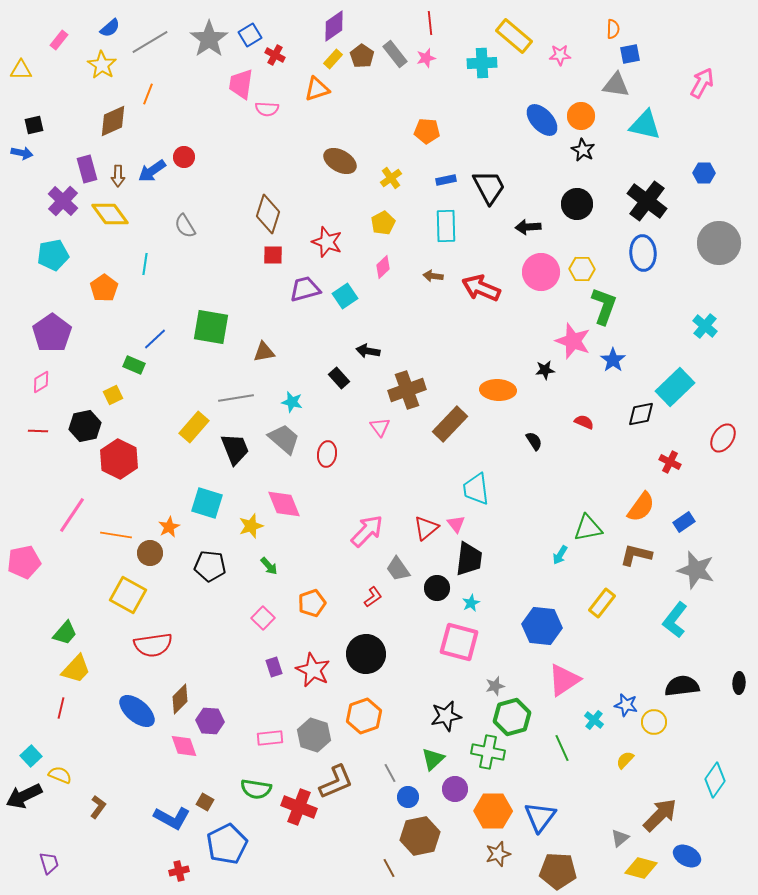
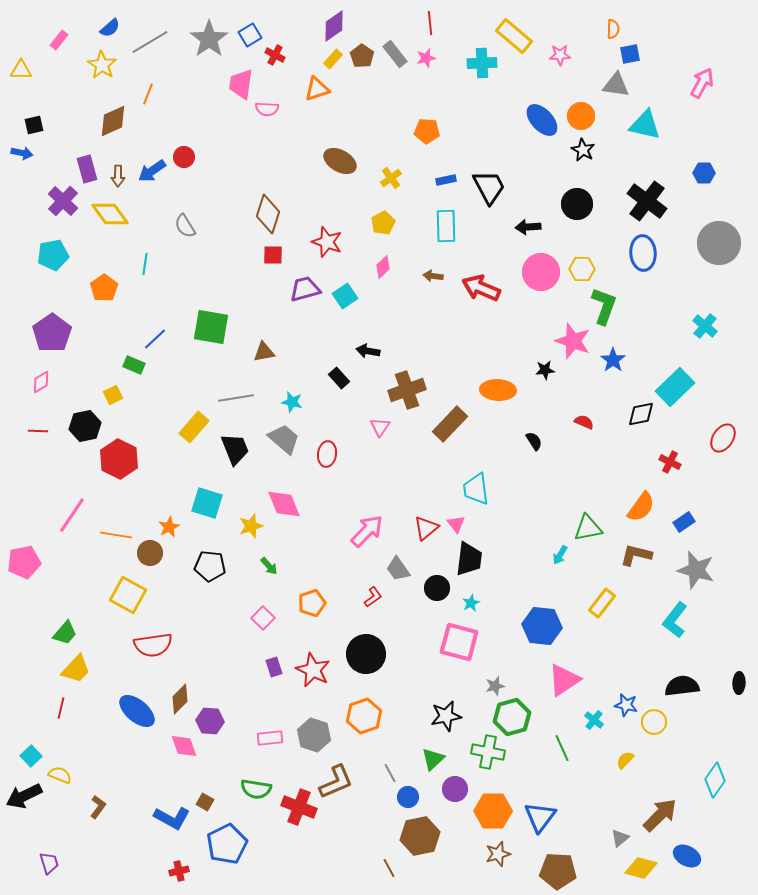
pink triangle at (380, 427): rotated 10 degrees clockwise
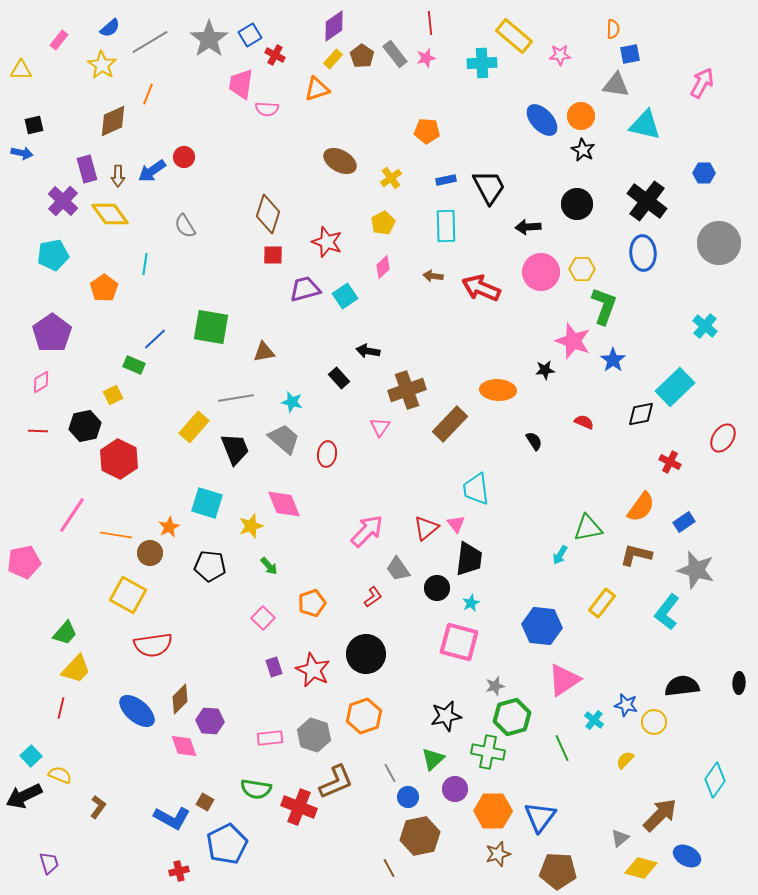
cyan L-shape at (675, 620): moved 8 px left, 8 px up
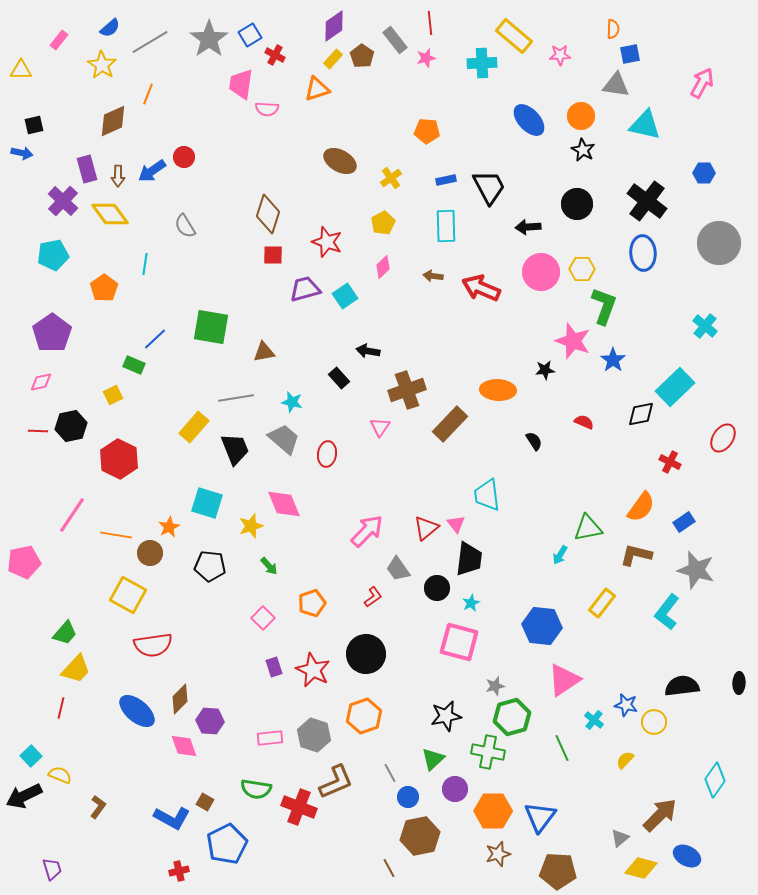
gray rectangle at (395, 54): moved 14 px up
blue ellipse at (542, 120): moved 13 px left
pink diamond at (41, 382): rotated 20 degrees clockwise
black hexagon at (85, 426): moved 14 px left
cyan trapezoid at (476, 489): moved 11 px right, 6 px down
purple trapezoid at (49, 863): moved 3 px right, 6 px down
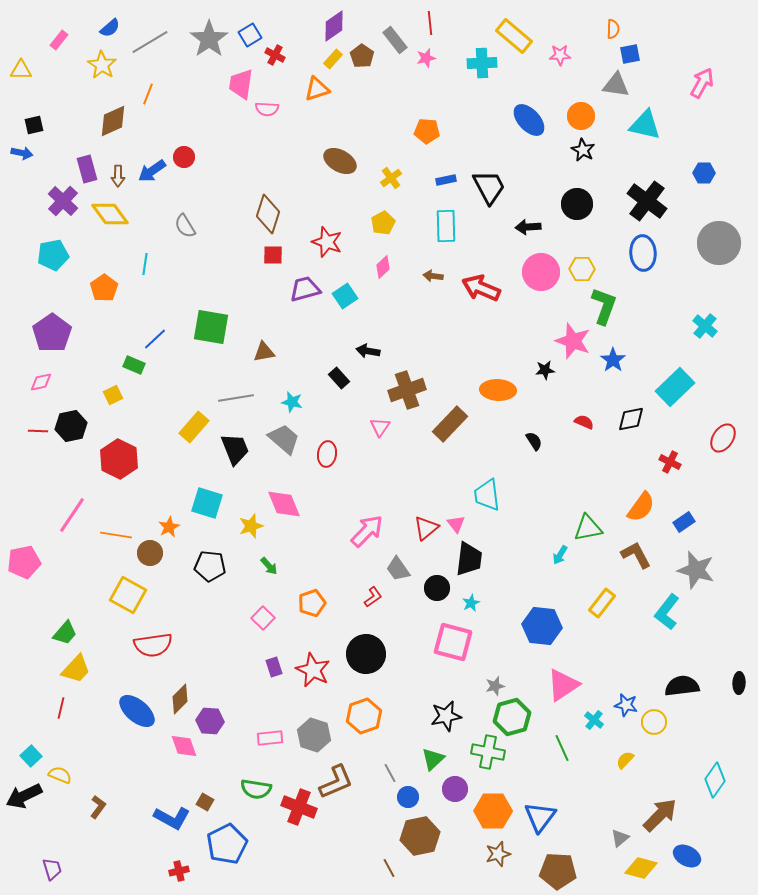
black diamond at (641, 414): moved 10 px left, 5 px down
brown L-shape at (636, 555): rotated 48 degrees clockwise
pink square at (459, 642): moved 6 px left
pink triangle at (564, 680): moved 1 px left, 5 px down
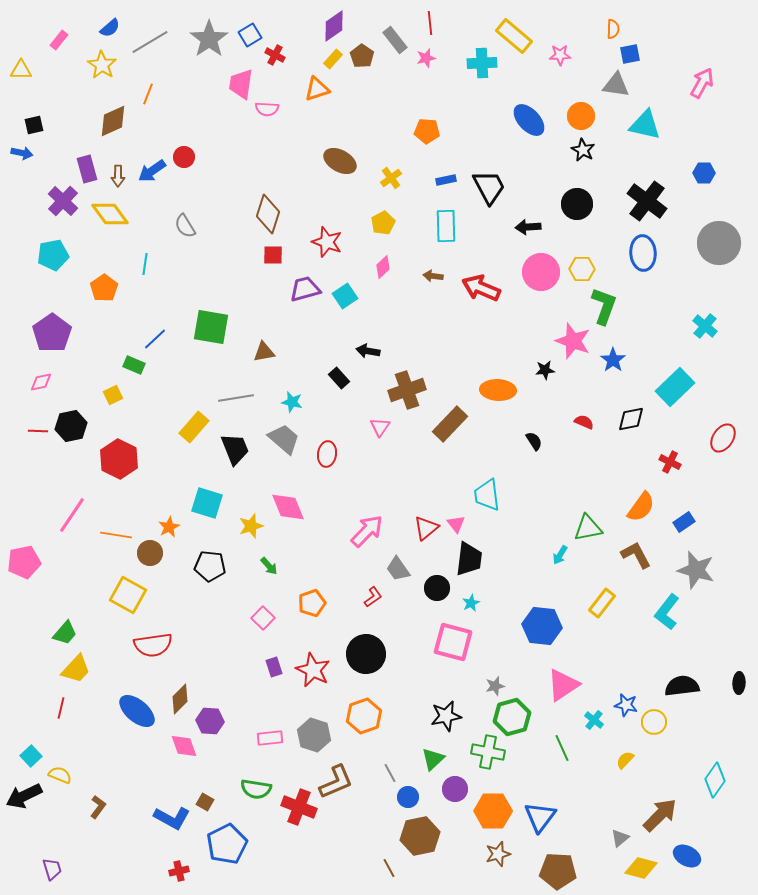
pink diamond at (284, 504): moved 4 px right, 3 px down
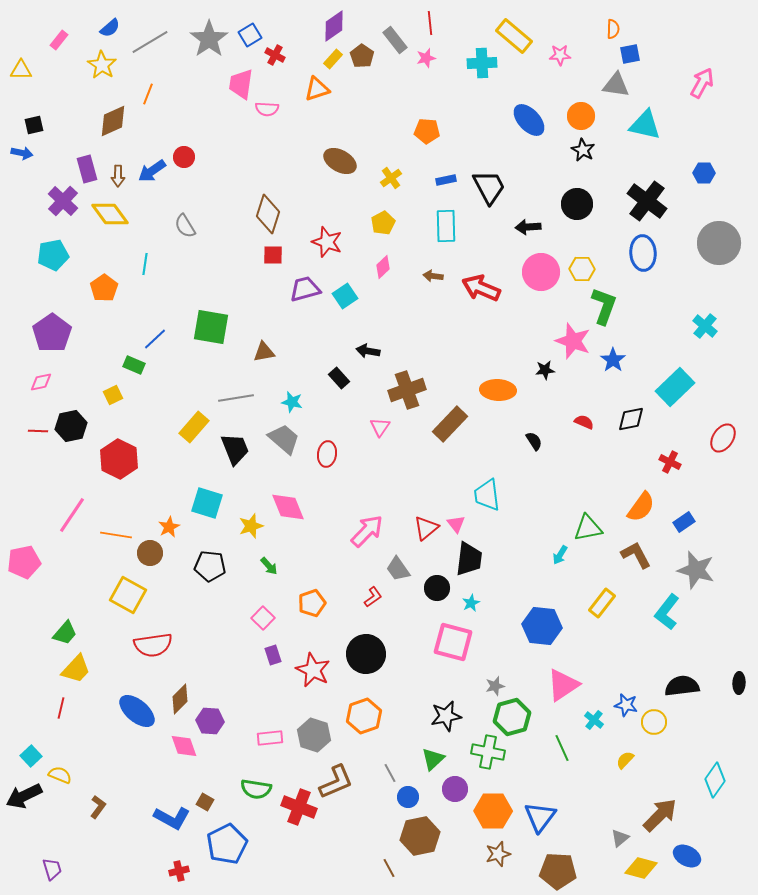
purple rectangle at (274, 667): moved 1 px left, 12 px up
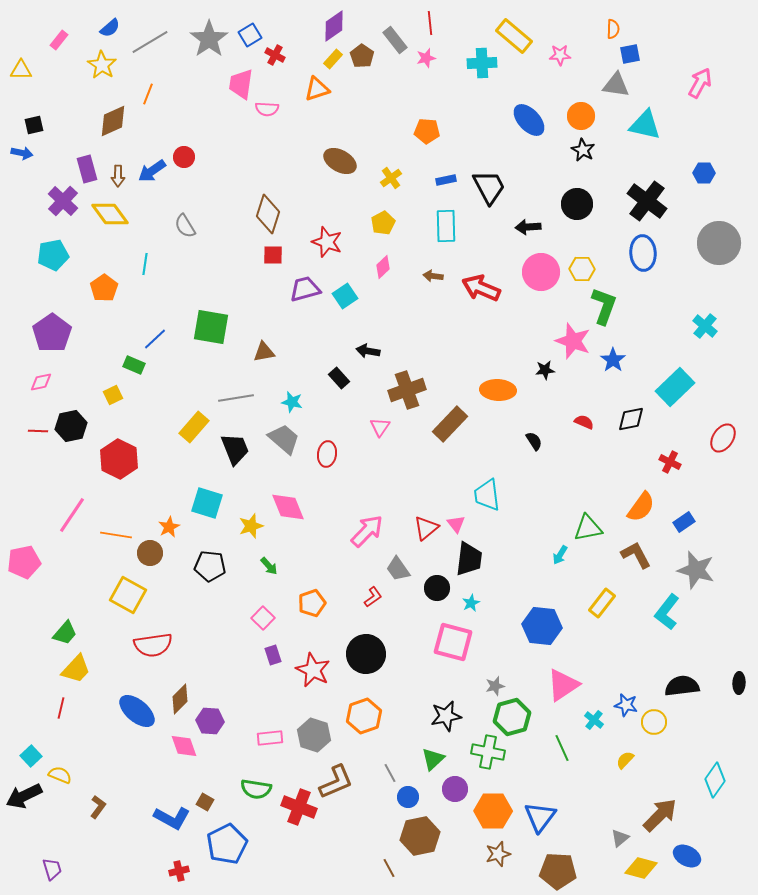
pink arrow at (702, 83): moved 2 px left
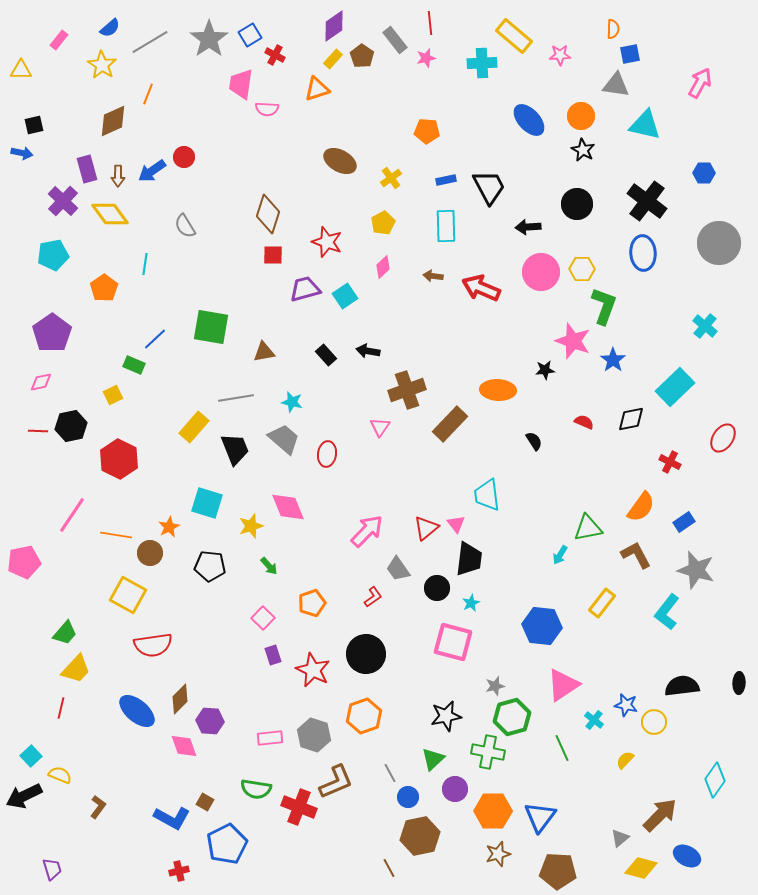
black rectangle at (339, 378): moved 13 px left, 23 px up
